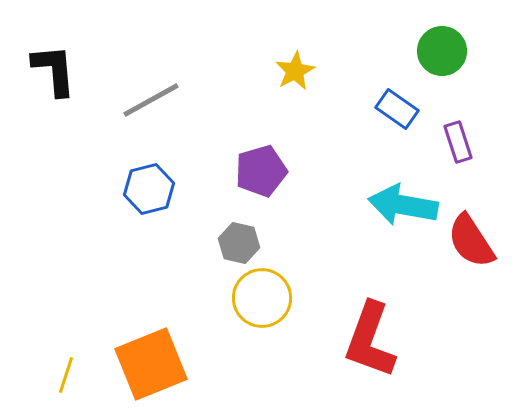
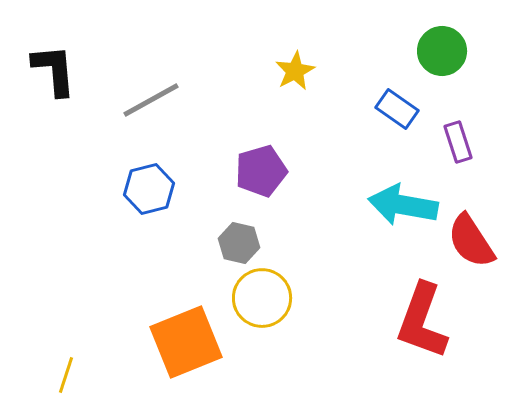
red L-shape: moved 52 px right, 19 px up
orange square: moved 35 px right, 22 px up
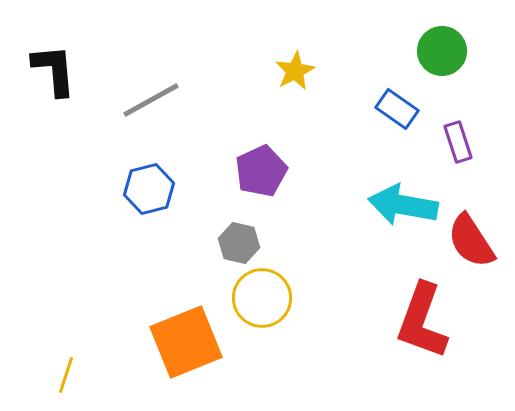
purple pentagon: rotated 9 degrees counterclockwise
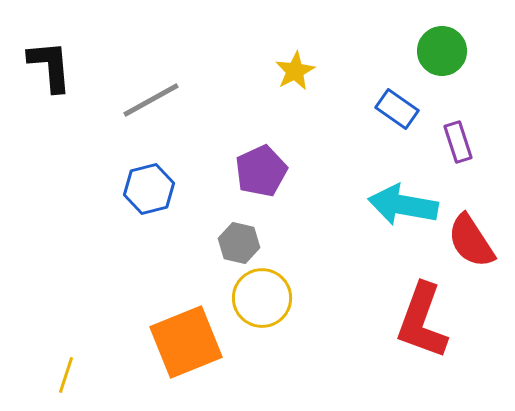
black L-shape: moved 4 px left, 4 px up
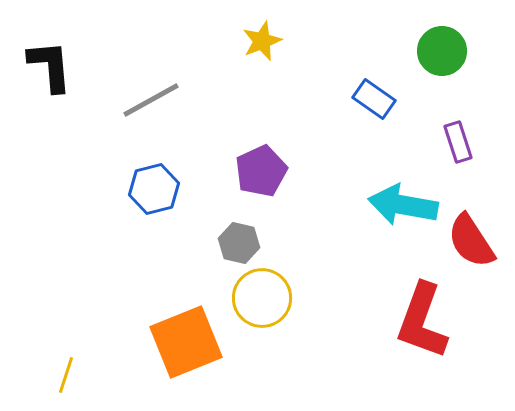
yellow star: moved 33 px left, 30 px up; rotated 6 degrees clockwise
blue rectangle: moved 23 px left, 10 px up
blue hexagon: moved 5 px right
